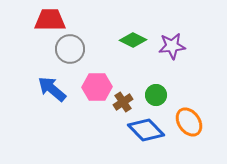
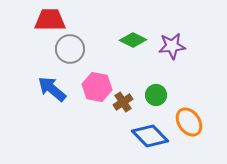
pink hexagon: rotated 12 degrees clockwise
blue diamond: moved 4 px right, 6 px down
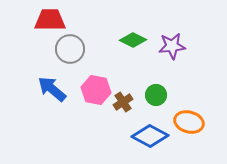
pink hexagon: moved 1 px left, 3 px down
orange ellipse: rotated 40 degrees counterclockwise
blue diamond: rotated 18 degrees counterclockwise
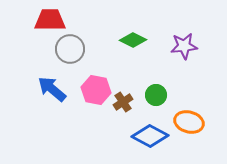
purple star: moved 12 px right
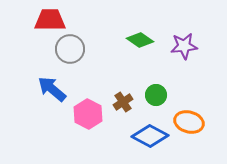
green diamond: moved 7 px right; rotated 8 degrees clockwise
pink hexagon: moved 8 px left, 24 px down; rotated 16 degrees clockwise
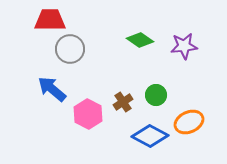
orange ellipse: rotated 40 degrees counterclockwise
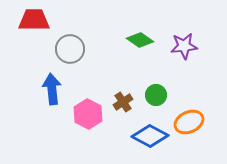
red trapezoid: moved 16 px left
blue arrow: rotated 44 degrees clockwise
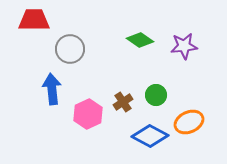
pink hexagon: rotated 8 degrees clockwise
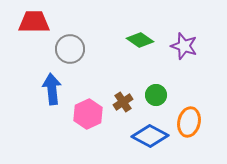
red trapezoid: moved 2 px down
purple star: rotated 24 degrees clockwise
orange ellipse: rotated 52 degrees counterclockwise
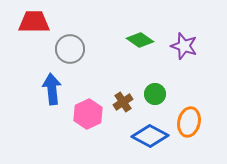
green circle: moved 1 px left, 1 px up
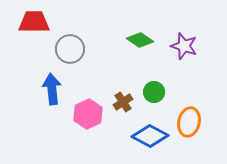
green circle: moved 1 px left, 2 px up
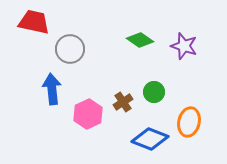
red trapezoid: rotated 12 degrees clockwise
blue diamond: moved 3 px down; rotated 6 degrees counterclockwise
